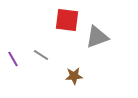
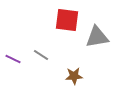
gray triangle: rotated 10 degrees clockwise
purple line: rotated 35 degrees counterclockwise
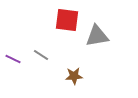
gray triangle: moved 1 px up
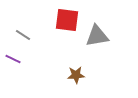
gray line: moved 18 px left, 20 px up
brown star: moved 2 px right, 1 px up
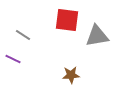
brown star: moved 5 px left
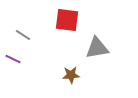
gray triangle: moved 12 px down
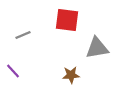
gray line: rotated 56 degrees counterclockwise
purple line: moved 12 px down; rotated 21 degrees clockwise
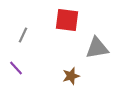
gray line: rotated 42 degrees counterclockwise
purple line: moved 3 px right, 3 px up
brown star: moved 1 px down; rotated 12 degrees counterclockwise
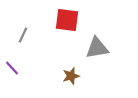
purple line: moved 4 px left
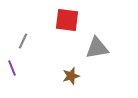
gray line: moved 6 px down
purple line: rotated 21 degrees clockwise
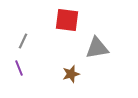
purple line: moved 7 px right
brown star: moved 2 px up
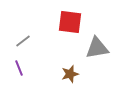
red square: moved 3 px right, 2 px down
gray line: rotated 28 degrees clockwise
brown star: moved 1 px left
